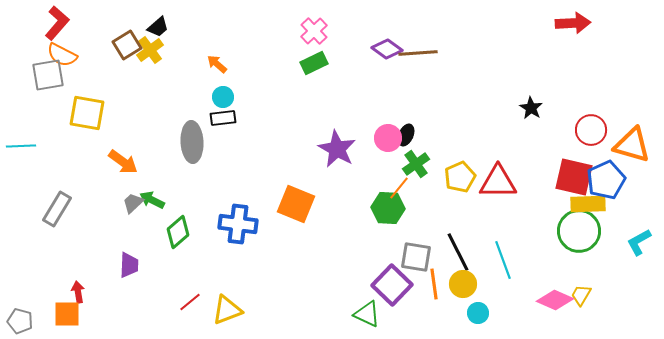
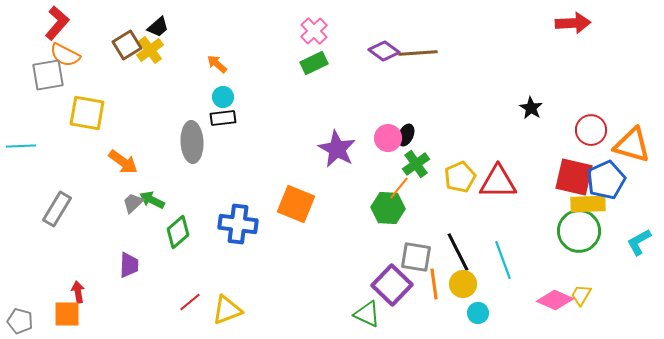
purple diamond at (387, 49): moved 3 px left, 2 px down
orange semicircle at (62, 55): moved 3 px right
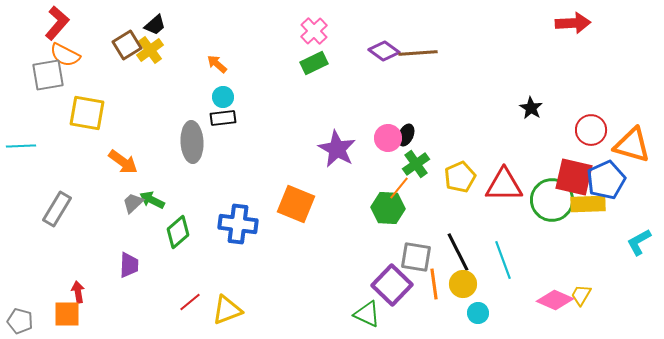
black trapezoid at (158, 27): moved 3 px left, 2 px up
red triangle at (498, 182): moved 6 px right, 3 px down
green circle at (579, 231): moved 27 px left, 31 px up
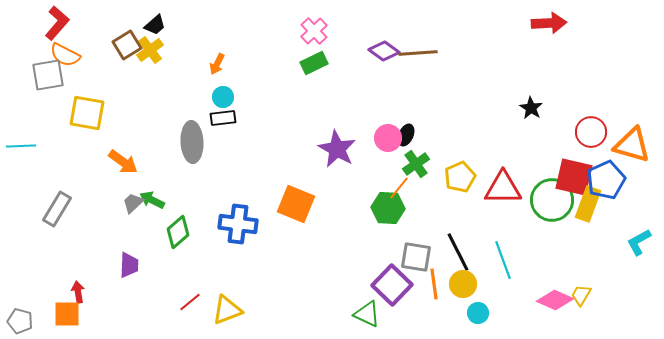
red arrow at (573, 23): moved 24 px left
orange arrow at (217, 64): rotated 105 degrees counterclockwise
red circle at (591, 130): moved 2 px down
red triangle at (504, 185): moved 1 px left, 3 px down
yellow rectangle at (588, 204): rotated 68 degrees counterclockwise
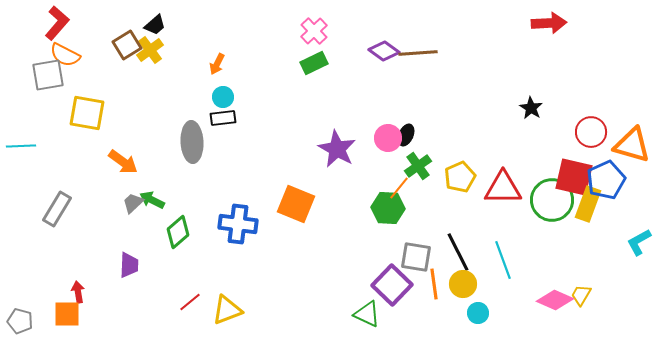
green cross at (416, 164): moved 2 px right, 2 px down
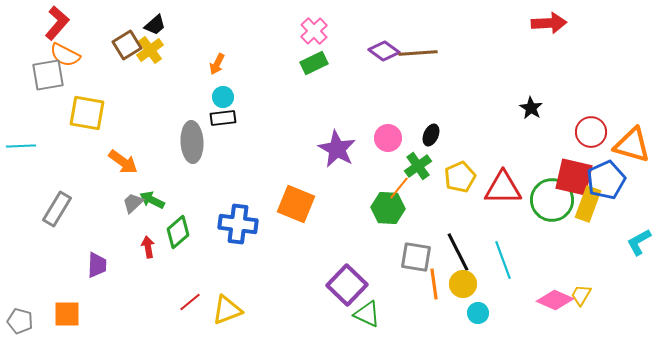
black ellipse at (406, 135): moved 25 px right
purple trapezoid at (129, 265): moved 32 px left
purple square at (392, 285): moved 45 px left
red arrow at (78, 292): moved 70 px right, 45 px up
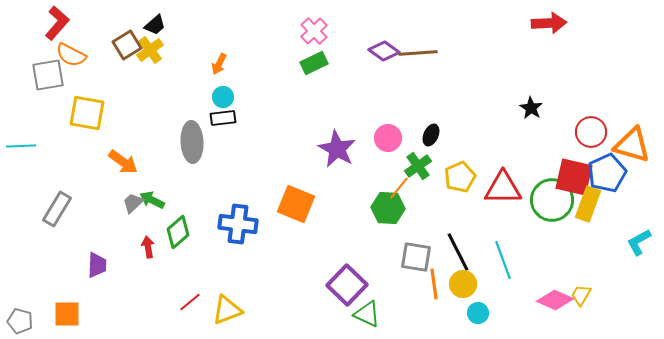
orange semicircle at (65, 55): moved 6 px right
orange arrow at (217, 64): moved 2 px right
blue pentagon at (606, 180): moved 1 px right, 7 px up
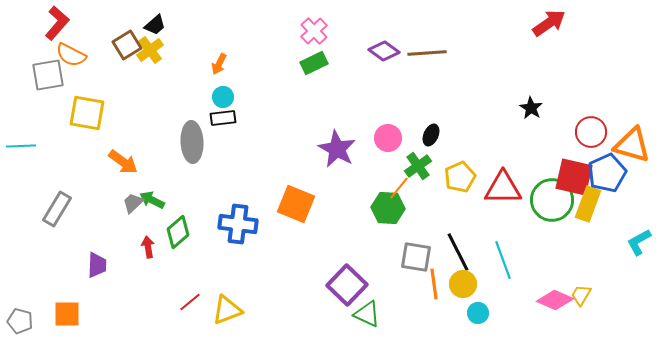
red arrow at (549, 23): rotated 32 degrees counterclockwise
brown line at (418, 53): moved 9 px right
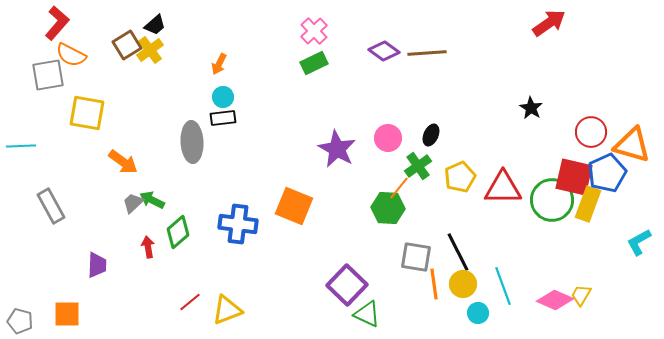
orange square at (296, 204): moved 2 px left, 2 px down
gray rectangle at (57, 209): moved 6 px left, 3 px up; rotated 60 degrees counterclockwise
cyan line at (503, 260): moved 26 px down
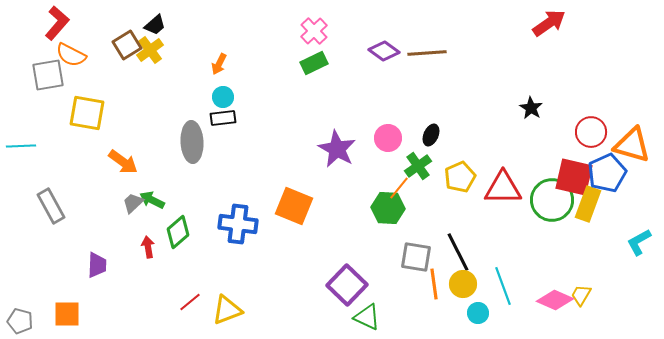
green triangle at (367, 314): moved 3 px down
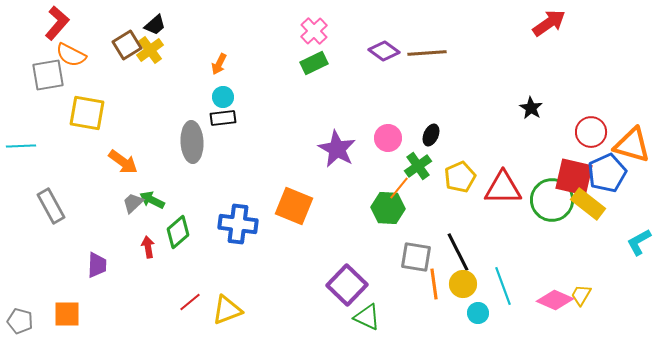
yellow rectangle at (588, 204): rotated 72 degrees counterclockwise
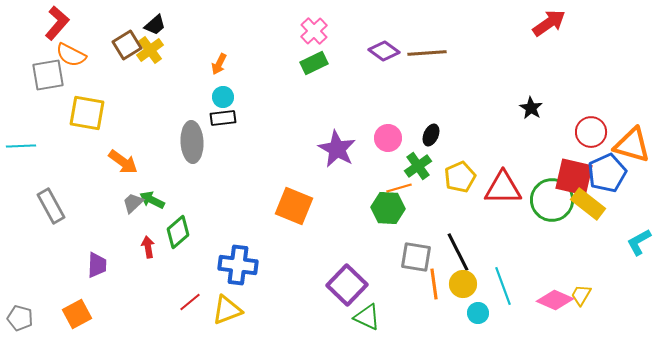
orange line at (399, 188): rotated 35 degrees clockwise
blue cross at (238, 224): moved 41 px down
orange square at (67, 314): moved 10 px right; rotated 28 degrees counterclockwise
gray pentagon at (20, 321): moved 3 px up
